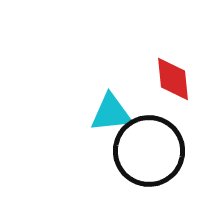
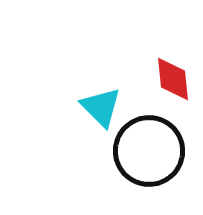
cyan triangle: moved 10 px left, 6 px up; rotated 51 degrees clockwise
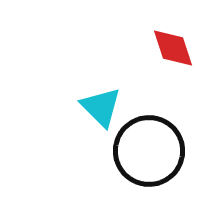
red diamond: moved 31 px up; rotated 12 degrees counterclockwise
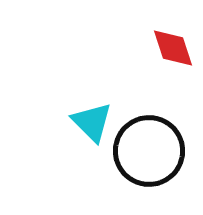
cyan triangle: moved 9 px left, 15 px down
